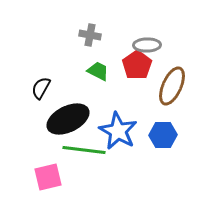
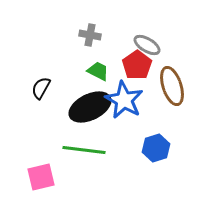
gray ellipse: rotated 32 degrees clockwise
brown ellipse: rotated 42 degrees counterclockwise
black ellipse: moved 22 px right, 12 px up
blue star: moved 6 px right, 31 px up
blue hexagon: moved 7 px left, 13 px down; rotated 16 degrees counterclockwise
pink square: moved 7 px left
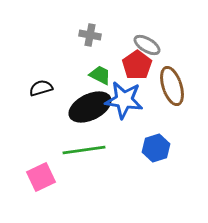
green trapezoid: moved 2 px right, 4 px down
black semicircle: rotated 45 degrees clockwise
blue star: rotated 21 degrees counterclockwise
green line: rotated 15 degrees counterclockwise
pink square: rotated 12 degrees counterclockwise
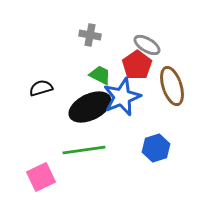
blue star: moved 2 px left, 3 px up; rotated 30 degrees counterclockwise
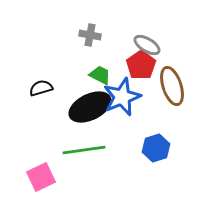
red pentagon: moved 4 px right
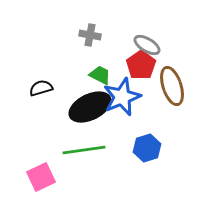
blue hexagon: moved 9 px left
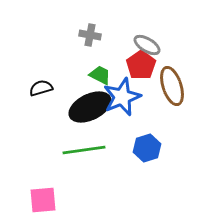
pink square: moved 2 px right, 23 px down; rotated 20 degrees clockwise
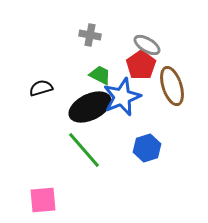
green line: rotated 57 degrees clockwise
